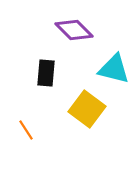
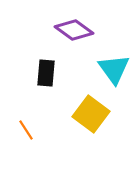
purple diamond: rotated 9 degrees counterclockwise
cyan triangle: rotated 40 degrees clockwise
yellow square: moved 4 px right, 5 px down
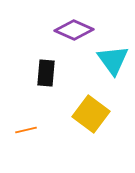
purple diamond: rotated 12 degrees counterclockwise
cyan triangle: moved 1 px left, 9 px up
orange line: rotated 70 degrees counterclockwise
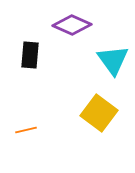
purple diamond: moved 2 px left, 5 px up
black rectangle: moved 16 px left, 18 px up
yellow square: moved 8 px right, 1 px up
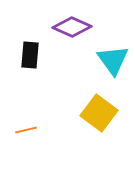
purple diamond: moved 2 px down
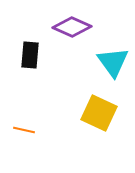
cyan triangle: moved 2 px down
yellow square: rotated 12 degrees counterclockwise
orange line: moved 2 px left; rotated 25 degrees clockwise
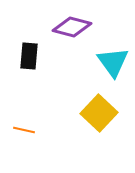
purple diamond: rotated 9 degrees counterclockwise
black rectangle: moved 1 px left, 1 px down
yellow square: rotated 18 degrees clockwise
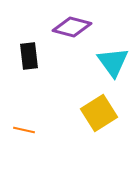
black rectangle: rotated 12 degrees counterclockwise
yellow square: rotated 15 degrees clockwise
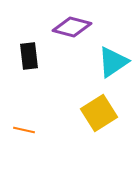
cyan triangle: rotated 32 degrees clockwise
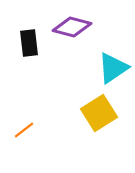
black rectangle: moved 13 px up
cyan triangle: moved 6 px down
orange line: rotated 50 degrees counterclockwise
